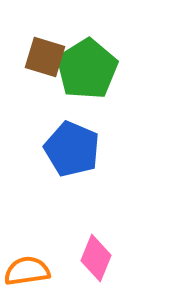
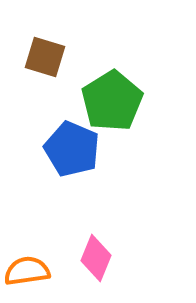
green pentagon: moved 25 px right, 32 px down
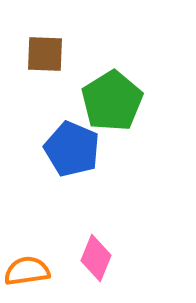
brown square: moved 3 px up; rotated 15 degrees counterclockwise
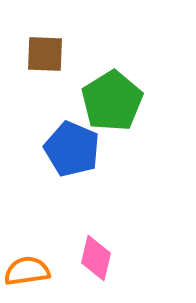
pink diamond: rotated 9 degrees counterclockwise
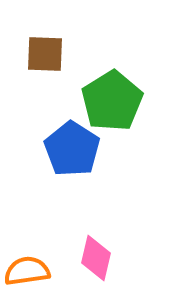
blue pentagon: rotated 10 degrees clockwise
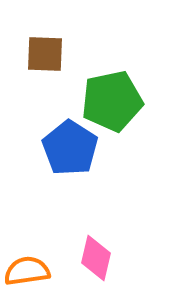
green pentagon: rotated 20 degrees clockwise
blue pentagon: moved 2 px left, 1 px up
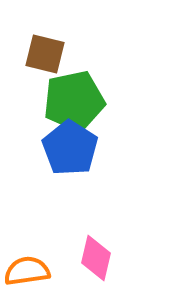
brown square: rotated 12 degrees clockwise
green pentagon: moved 38 px left
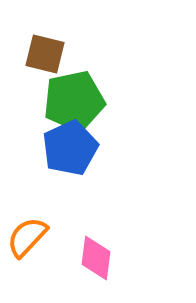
blue pentagon: rotated 14 degrees clockwise
pink diamond: rotated 6 degrees counterclockwise
orange semicircle: moved 34 px up; rotated 39 degrees counterclockwise
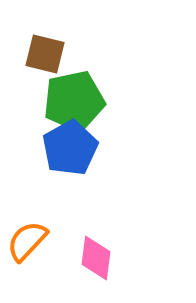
blue pentagon: rotated 4 degrees counterclockwise
orange semicircle: moved 4 px down
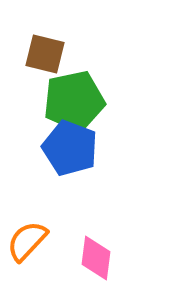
blue pentagon: rotated 22 degrees counterclockwise
